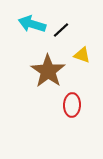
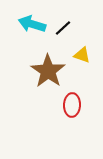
black line: moved 2 px right, 2 px up
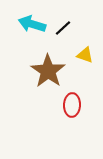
yellow triangle: moved 3 px right
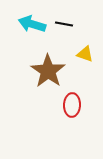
black line: moved 1 px right, 4 px up; rotated 54 degrees clockwise
yellow triangle: moved 1 px up
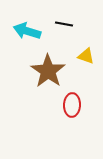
cyan arrow: moved 5 px left, 7 px down
yellow triangle: moved 1 px right, 2 px down
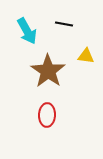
cyan arrow: rotated 136 degrees counterclockwise
yellow triangle: rotated 12 degrees counterclockwise
red ellipse: moved 25 px left, 10 px down
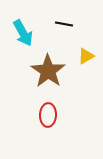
cyan arrow: moved 4 px left, 2 px down
yellow triangle: rotated 36 degrees counterclockwise
red ellipse: moved 1 px right
